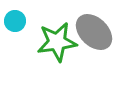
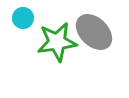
cyan circle: moved 8 px right, 3 px up
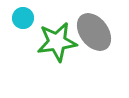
gray ellipse: rotated 9 degrees clockwise
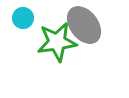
gray ellipse: moved 10 px left, 7 px up
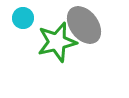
green star: rotated 6 degrees counterclockwise
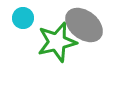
gray ellipse: rotated 15 degrees counterclockwise
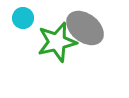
gray ellipse: moved 1 px right, 3 px down
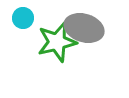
gray ellipse: moved 1 px left; rotated 21 degrees counterclockwise
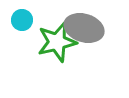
cyan circle: moved 1 px left, 2 px down
